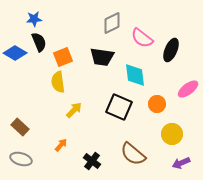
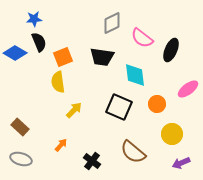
brown semicircle: moved 2 px up
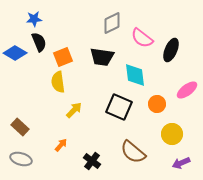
pink ellipse: moved 1 px left, 1 px down
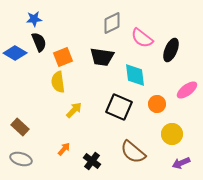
orange arrow: moved 3 px right, 4 px down
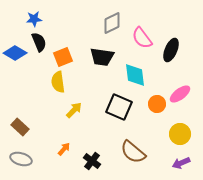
pink semicircle: rotated 15 degrees clockwise
pink ellipse: moved 7 px left, 4 px down
yellow circle: moved 8 px right
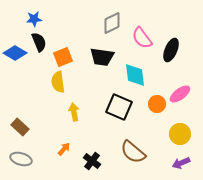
yellow arrow: moved 2 px down; rotated 54 degrees counterclockwise
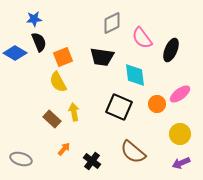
yellow semicircle: rotated 20 degrees counterclockwise
brown rectangle: moved 32 px right, 8 px up
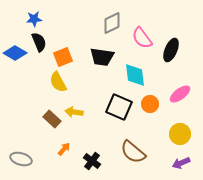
orange circle: moved 7 px left
yellow arrow: rotated 72 degrees counterclockwise
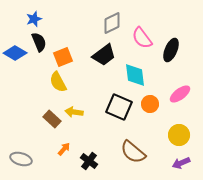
blue star: rotated 14 degrees counterclockwise
black trapezoid: moved 2 px right, 2 px up; rotated 45 degrees counterclockwise
yellow circle: moved 1 px left, 1 px down
black cross: moved 3 px left
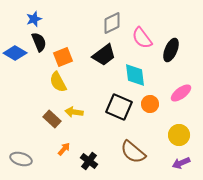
pink ellipse: moved 1 px right, 1 px up
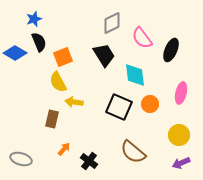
black trapezoid: rotated 85 degrees counterclockwise
pink ellipse: rotated 40 degrees counterclockwise
yellow arrow: moved 10 px up
brown rectangle: rotated 60 degrees clockwise
